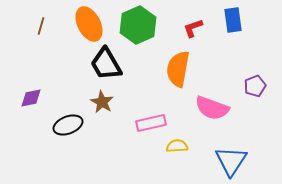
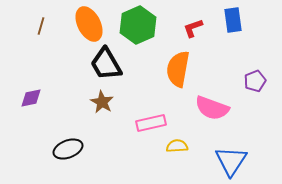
purple pentagon: moved 5 px up
black ellipse: moved 24 px down
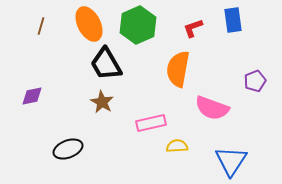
purple diamond: moved 1 px right, 2 px up
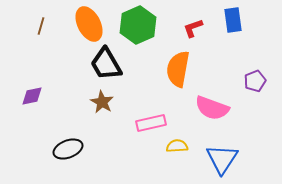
blue triangle: moved 9 px left, 2 px up
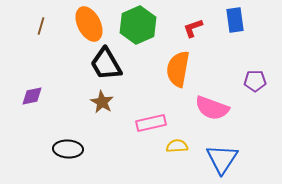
blue rectangle: moved 2 px right
purple pentagon: rotated 20 degrees clockwise
black ellipse: rotated 24 degrees clockwise
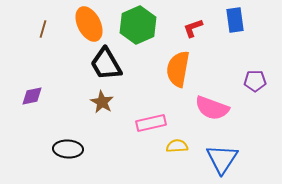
brown line: moved 2 px right, 3 px down
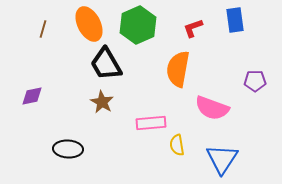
pink rectangle: rotated 8 degrees clockwise
yellow semicircle: moved 1 px up; rotated 95 degrees counterclockwise
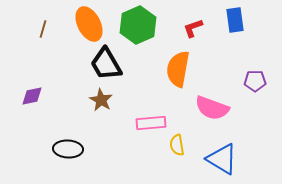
brown star: moved 1 px left, 2 px up
blue triangle: rotated 32 degrees counterclockwise
